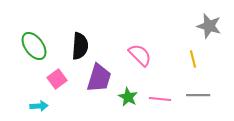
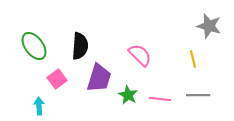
green star: moved 2 px up
cyan arrow: rotated 90 degrees counterclockwise
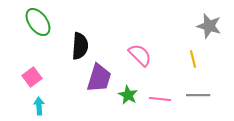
green ellipse: moved 4 px right, 24 px up
pink square: moved 25 px left, 2 px up
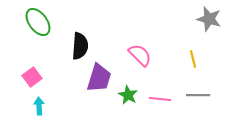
gray star: moved 7 px up
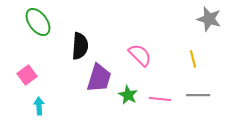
pink square: moved 5 px left, 2 px up
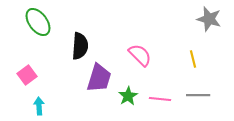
green star: moved 1 px down; rotated 12 degrees clockwise
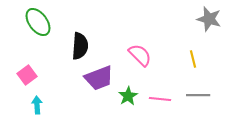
purple trapezoid: rotated 52 degrees clockwise
cyan arrow: moved 2 px left, 1 px up
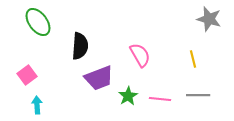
pink semicircle: rotated 15 degrees clockwise
